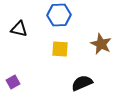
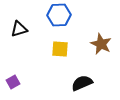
black triangle: rotated 30 degrees counterclockwise
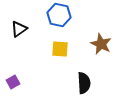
blue hexagon: rotated 15 degrees clockwise
black triangle: rotated 18 degrees counterclockwise
black semicircle: moved 2 px right; rotated 110 degrees clockwise
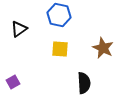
brown star: moved 2 px right, 4 px down
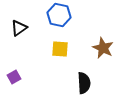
black triangle: moved 1 px up
purple square: moved 1 px right, 5 px up
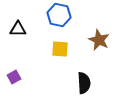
black triangle: moved 1 px left, 1 px down; rotated 36 degrees clockwise
brown star: moved 4 px left, 8 px up
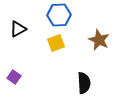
blue hexagon: rotated 15 degrees counterclockwise
black triangle: rotated 30 degrees counterclockwise
yellow square: moved 4 px left, 6 px up; rotated 24 degrees counterclockwise
purple square: rotated 24 degrees counterclockwise
